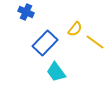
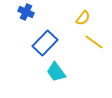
yellow semicircle: moved 8 px right, 11 px up
yellow line: moved 1 px left
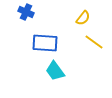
blue rectangle: rotated 50 degrees clockwise
cyan trapezoid: moved 1 px left, 1 px up
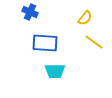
blue cross: moved 4 px right
yellow semicircle: moved 2 px right
cyan trapezoid: rotated 55 degrees counterclockwise
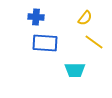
blue cross: moved 6 px right, 5 px down; rotated 21 degrees counterclockwise
cyan trapezoid: moved 20 px right, 1 px up
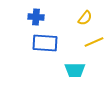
yellow line: rotated 60 degrees counterclockwise
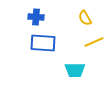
yellow semicircle: rotated 112 degrees clockwise
blue rectangle: moved 2 px left
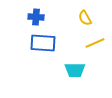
yellow line: moved 1 px right, 1 px down
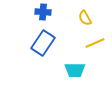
blue cross: moved 7 px right, 5 px up
blue rectangle: rotated 60 degrees counterclockwise
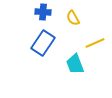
yellow semicircle: moved 12 px left
cyan trapezoid: moved 6 px up; rotated 70 degrees clockwise
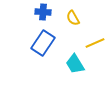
cyan trapezoid: rotated 10 degrees counterclockwise
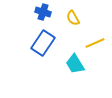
blue cross: rotated 14 degrees clockwise
